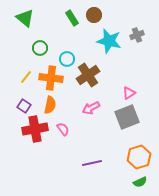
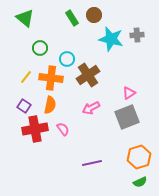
gray cross: rotated 16 degrees clockwise
cyan star: moved 2 px right, 2 px up
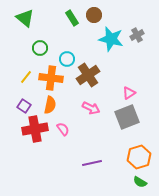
gray cross: rotated 24 degrees counterclockwise
pink arrow: rotated 126 degrees counterclockwise
green semicircle: rotated 56 degrees clockwise
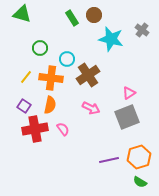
green triangle: moved 3 px left, 4 px up; rotated 24 degrees counterclockwise
gray cross: moved 5 px right, 5 px up; rotated 24 degrees counterclockwise
purple line: moved 17 px right, 3 px up
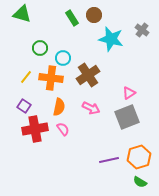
cyan circle: moved 4 px left, 1 px up
orange semicircle: moved 9 px right, 2 px down
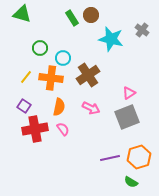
brown circle: moved 3 px left
purple line: moved 1 px right, 2 px up
green semicircle: moved 9 px left
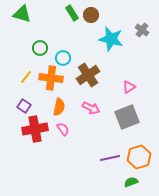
green rectangle: moved 5 px up
pink triangle: moved 6 px up
green semicircle: rotated 128 degrees clockwise
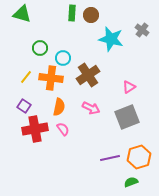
green rectangle: rotated 35 degrees clockwise
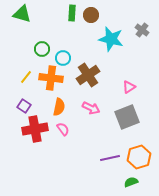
green circle: moved 2 px right, 1 px down
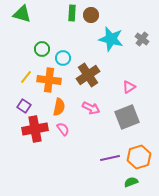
gray cross: moved 9 px down
orange cross: moved 2 px left, 2 px down
